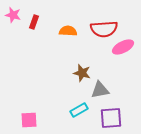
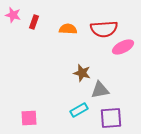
orange semicircle: moved 2 px up
pink square: moved 2 px up
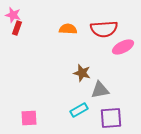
red rectangle: moved 17 px left, 6 px down
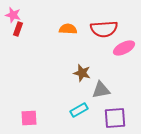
red rectangle: moved 1 px right, 1 px down
pink ellipse: moved 1 px right, 1 px down
gray triangle: moved 1 px right
purple square: moved 4 px right
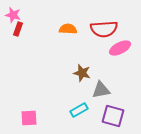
pink ellipse: moved 4 px left
purple square: moved 2 px left, 2 px up; rotated 20 degrees clockwise
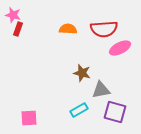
purple square: moved 2 px right, 4 px up
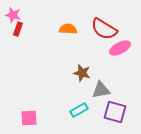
red semicircle: rotated 36 degrees clockwise
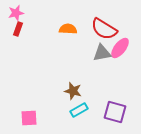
pink star: moved 3 px right, 2 px up; rotated 28 degrees counterclockwise
pink ellipse: rotated 25 degrees counterclockwise
brown star: moved 9 px left, 18 px down
gray triangle: moved 1 px right, 37 px up
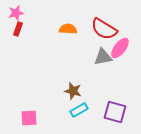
gray triangle: moved 1 px right, 4 px down
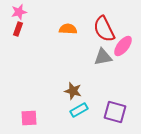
pink star: moved 3 px right, 1 px up
red semicircle: rotated 32 degrees clockwise
pink ellipse: moved 3 px right, 2 px up
